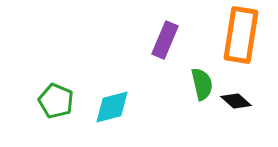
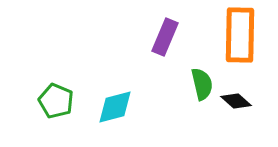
orange rectangle: moved 1 px left; rotated 8 degrees counterclockwise
purple rectangle: moved 3 px up
cyan diamond: moved 3 px right
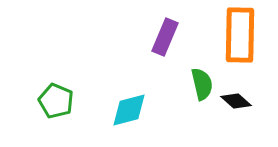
cyan diamond: moved 14 px right, 3 px down
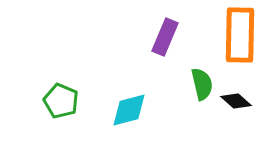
green pentagon: moved 5 px right
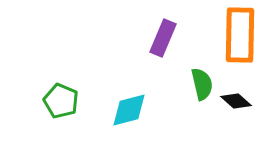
purple rectangle: moved 2 px left, 1 px down
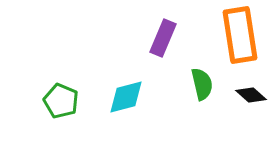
orange rectangle: rotated 10 degrees counterclockwise
black diamond: moved 15 px right, 6 px up
cyan diamond: moved 3 px left, 13 px up
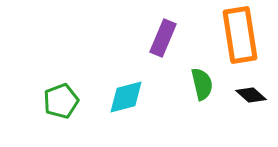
green pentagon: rotated 28 degrees clockwise
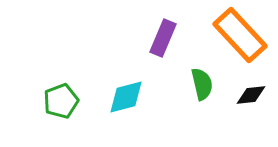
orange rectangle: rotated 34 degrees counterclockwise
black diamond: rotated 48 degrees counterclockwise
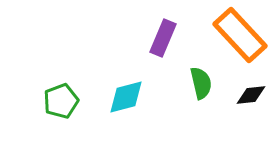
green semicircle: moved 1 px left, 1 px up
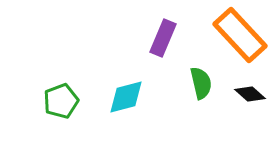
black diamond: moved 1 px left, 1 px up; rotated 48 degrees clockwise
